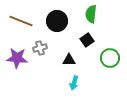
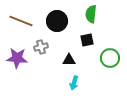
black square: rotated 24 degrees clockwise
gray cross: moved 1 px right, 1 px up
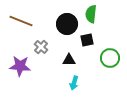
black circle: moved 10 px right, 3 px down
gray cross: rotated 32 degrees counterclockwise
purple star: moved 3 px right, 8 px down
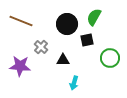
green semicircle: moved 3 px right, 3 px down; rotated 24 degrees clockwise
black triangle: moved 6 px left
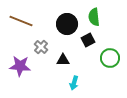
green semicircle: rotated 36 degrees counterclockwise
black square: moved 1 px right; rotated 16 degrees counterclockwise
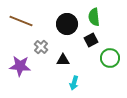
black square: moved 3 px right
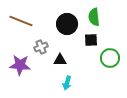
black square: rotated 24 degrees clockwise
gray cross: rotated 24 degrees clockwise
black triangle: moved 3 px left
purple star: moved 1 px up
cyan arrow: moved 7 px left
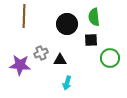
brown line: moved 3 px right, 5 px up; rotated 70 degrees clockwise
gray cross: moved 6 px down
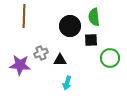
black circle: moved 3 px right, 2 px down
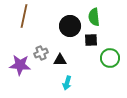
brown line: rotated 10 degrees clockwise
